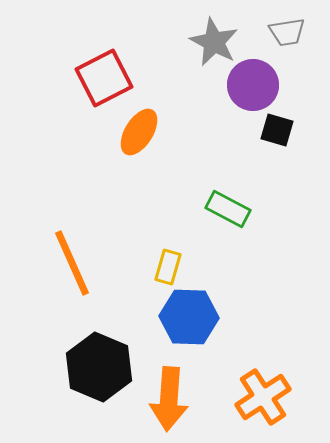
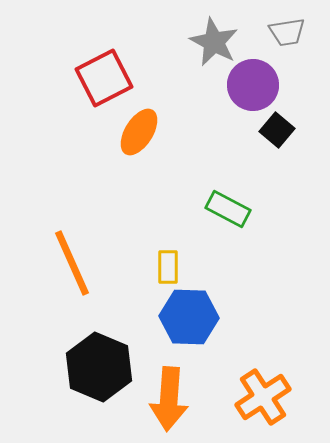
black square: rotated 24 degrees clockwise
yellow rectangle: rotated 16 degrees counterclockwise
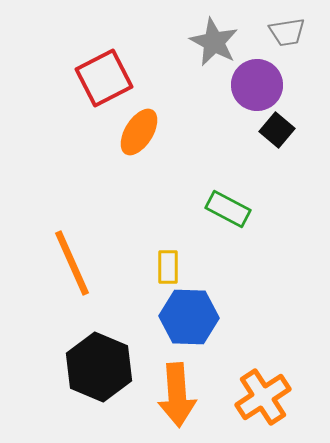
purple circle: moved 4 px right
orange arrow: moved 8 px right, 4 px up; rotated 8 degrees counterclockwise
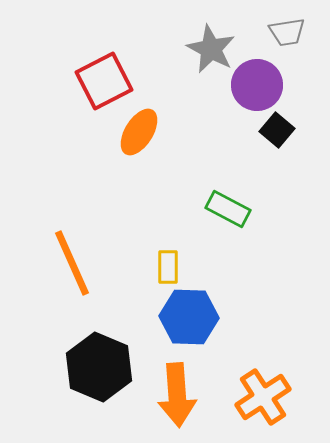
gray star: moved 3 px left, 7 px down
red square: moved 3 px down
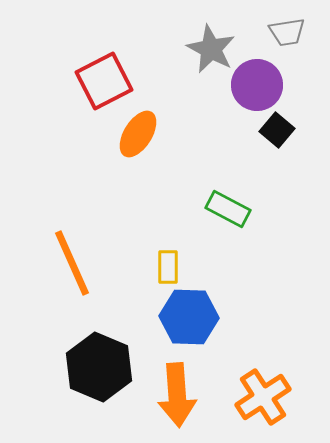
orange ellipse: moved 1 px left, 2 px down
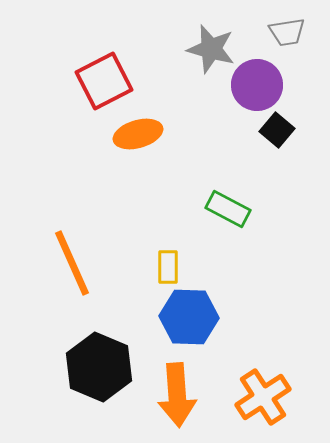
gray star: rotated 12 degrees counterclockwise
orange ellipse: rotated 42 degrees clockwise
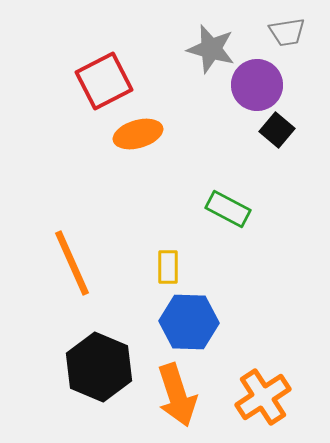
blue hexagon: moved 5 px down
orange arrow: rotated 14 degrees counterclockwise
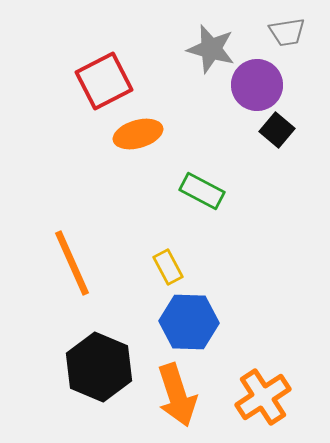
green rectangle: moved 26 px left, 18 px up
yellow rectangle: rotated 28 degrees counterclockwise
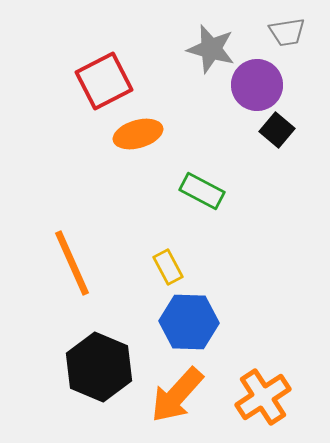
orange arrow: rotated 60 degrees clockwise
